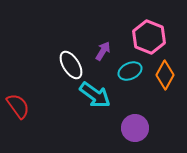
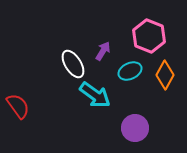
pink hexagon: moved 1 px up
white ellipse: moved 2 px right, 1 px up
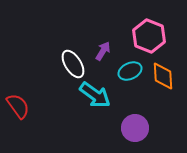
orange diamond: moved 2 px left, 1 px down; rotated 32 degrees counterclockwise
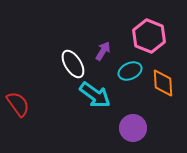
orange diamond: moved 7 px down
red semicircle: moved 2 px up
purple circle: moved 2 px left
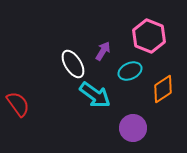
orange diamond: moved 6 px down; rotated 60 degrees clockwise
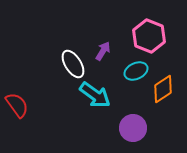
cyan ellipse: moved 6 px right
red semicircle: moved 1 px left, 1 px down
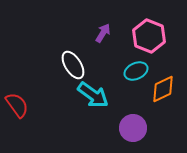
purple arrow: moved 18 px up
white ellipse: moved 1 px down
orange diamond: rotated 8 degrees clockwise
cyan arrow: moved 2 px left
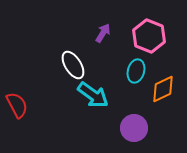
cyan ellipse: rotated 50 degrees counterclockwise
red semicircle: rotated 8 degrees clockwise
purple circle: moved 1 px right
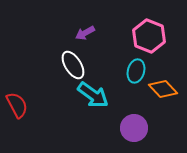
purple arrow: moved 18 px left; rotated 150 degrees counterclockwise
orange diamond: rotated 72 degrees clockwise
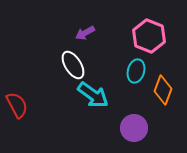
orange diamond: moved 1 px down; rotated 64 degrees clockwise
